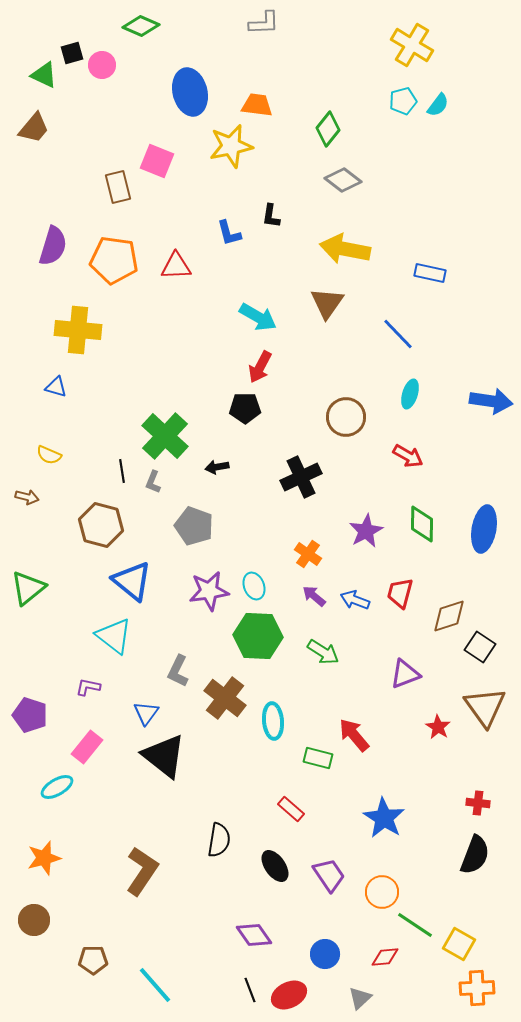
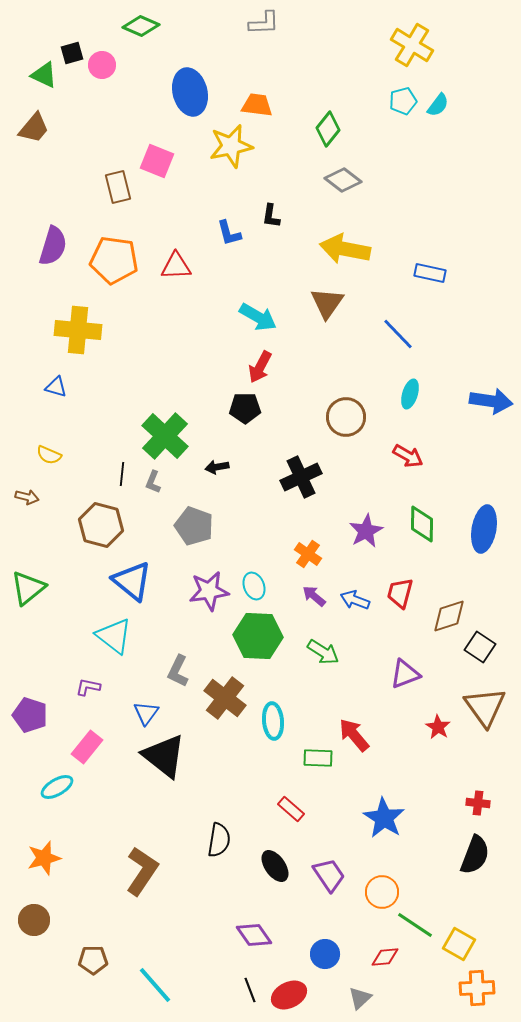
black line at (122, 471): moved 3 px down; rotated 15 degrees clockwise
green rectangle at (318, 758): rotated 12 degrees counterclockwise
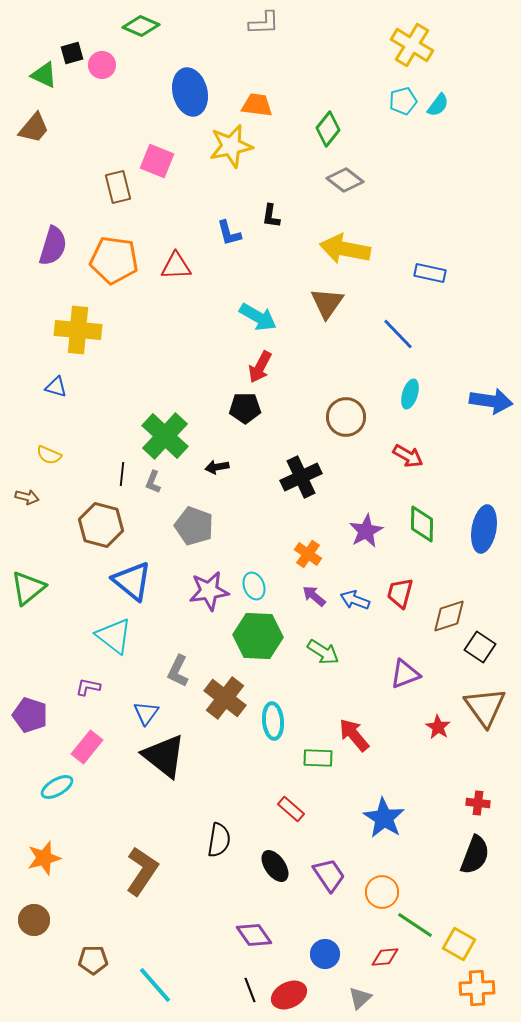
gray diamond at (343, 180): moved 2 px right
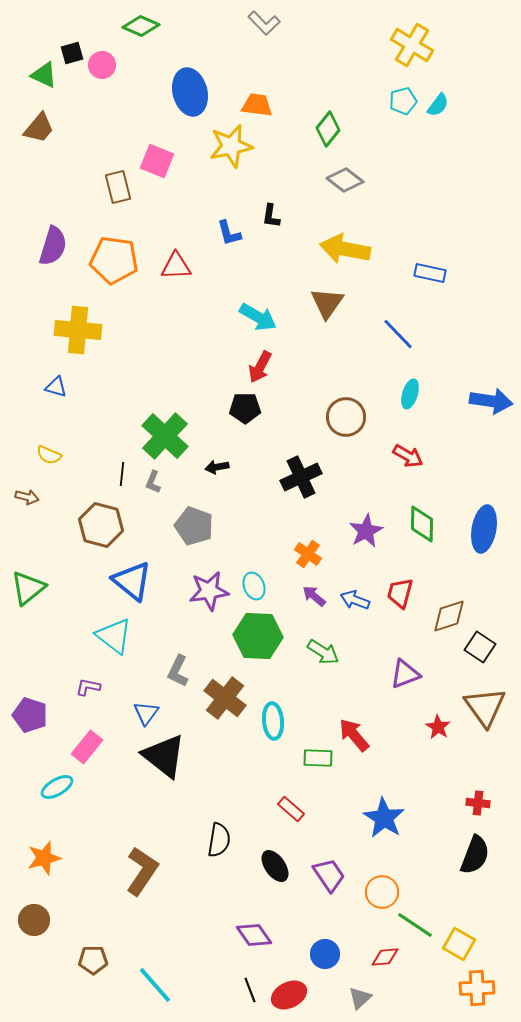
gray L-shape at (264, 23): rotated 48 degrees clockwise
brown trapezoid at (34, 128): moved 5 px right
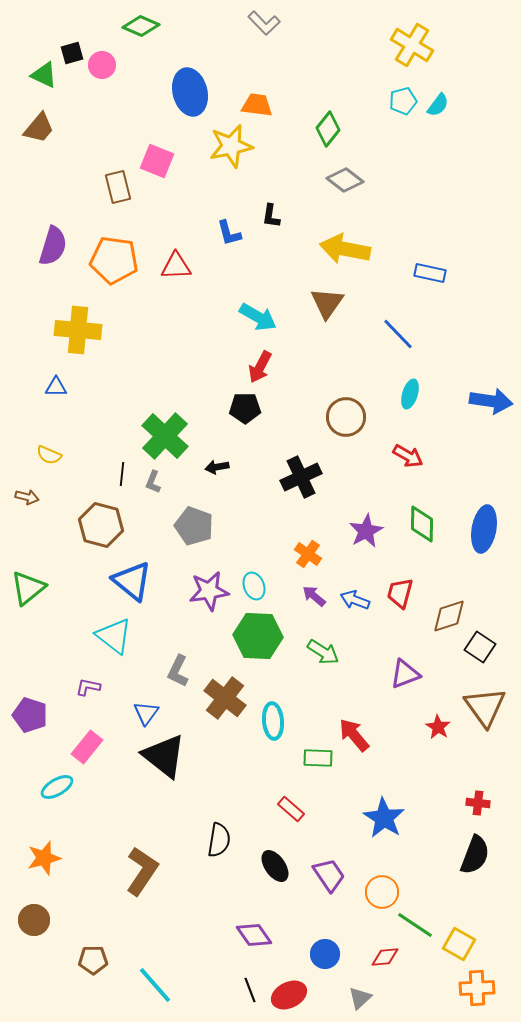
blue triangle at (56, 387): rotated 15 degrees counterclockwise
